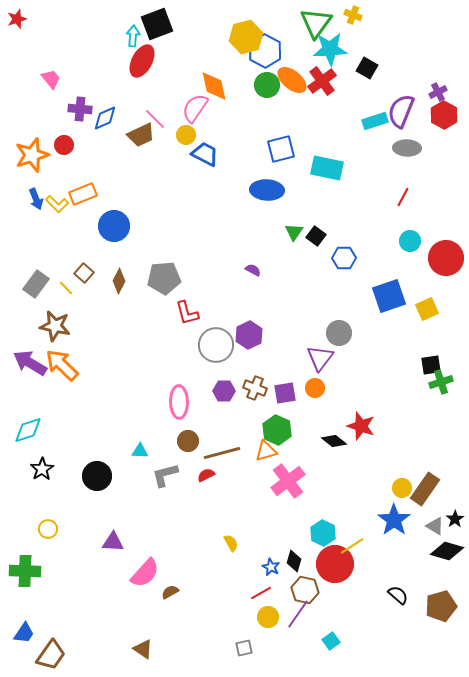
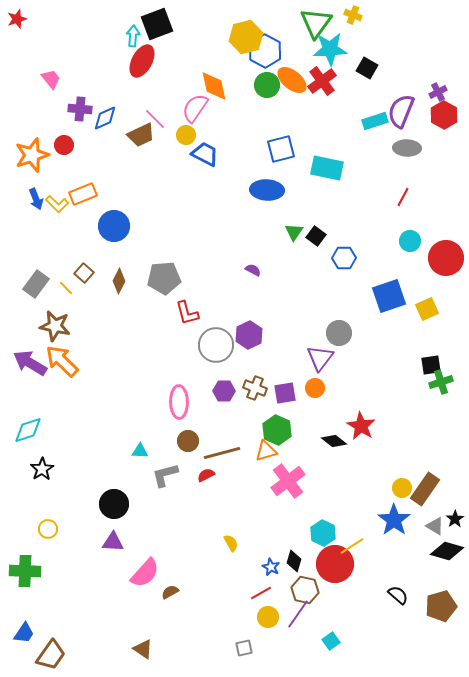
orange arrow at (62, 365): moved 4 px up
red star at (361, 426): rotated 12 degrees clockwise
black circle at (97, 476): moved 17 px right, 28 px down
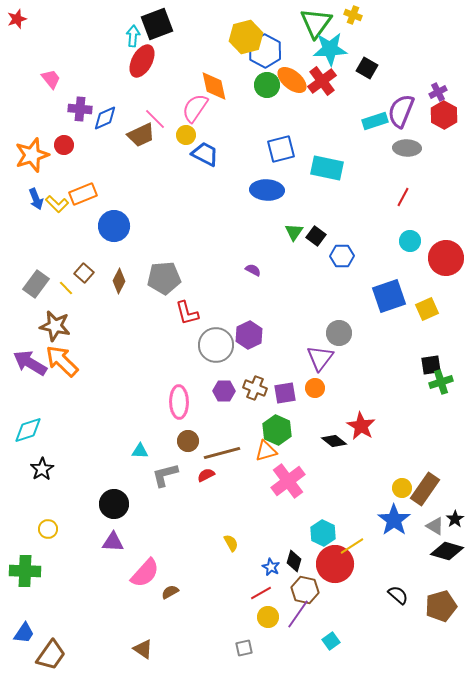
blue hexagon at (344, 258): moved 2 px left, 2 px up
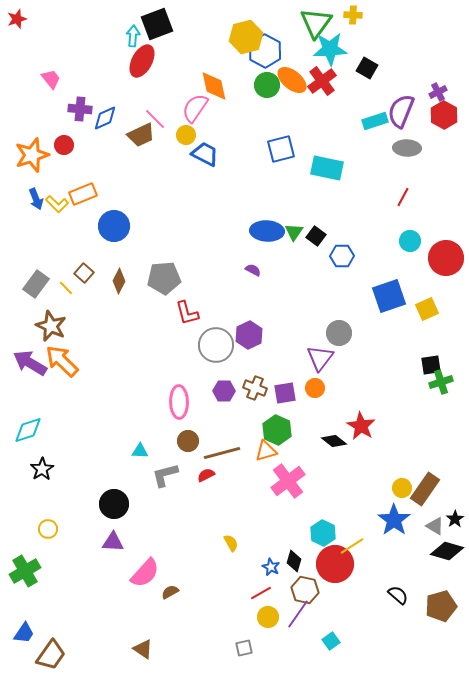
yellow cross at (353, 15): rotated 18 degrees counterclockwise
blue ellipse at (267, 190): moved 41 px down
brown star at (55, 326): moved 4 px left; rotated 12 degrees clockwise
green cross at (25, 571): rotated 32 degrees counterclockwise
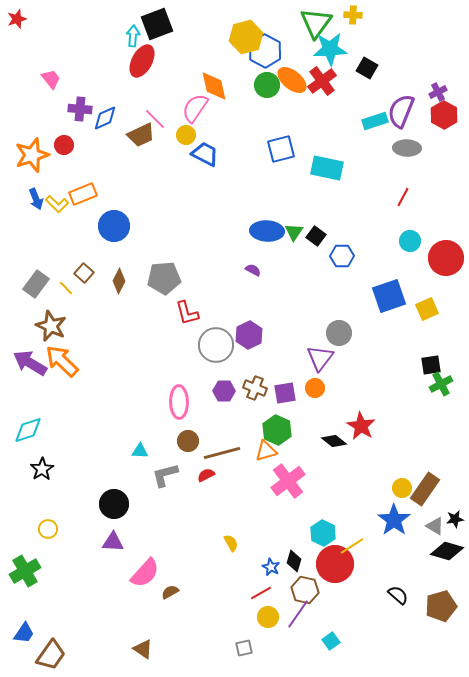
green cross at (441, 382): moved 2 px down; rotated 10 degrees counterclockwise
black star at (455, 519): rotated 24 degrees clockwise
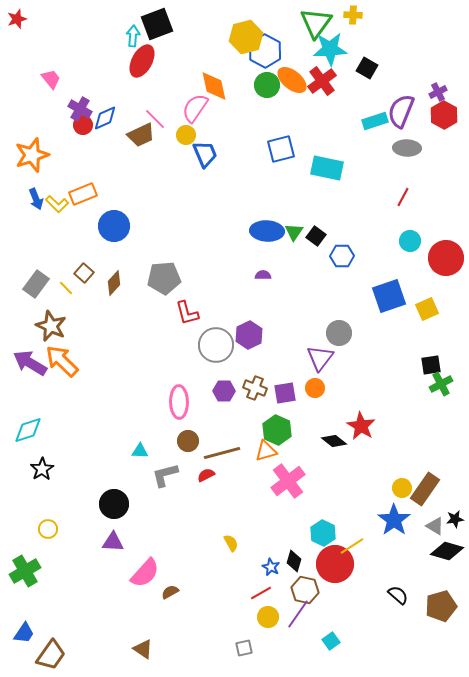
purple cross at (80, 109): rotated 25 degrees clockwise
red circle at (64, 145): moved 19 px right, 20 px up
blue trapezoid at (205, 154): rotated 40 degrees clockwise
purple semicircle at (253, 270): moved 10 px right, 5 px down; rotated 28 degrees counterclockwise
brown diamond at (119, 281): moved 5 px left, 2 px down; rotated 15 degrees clockwise
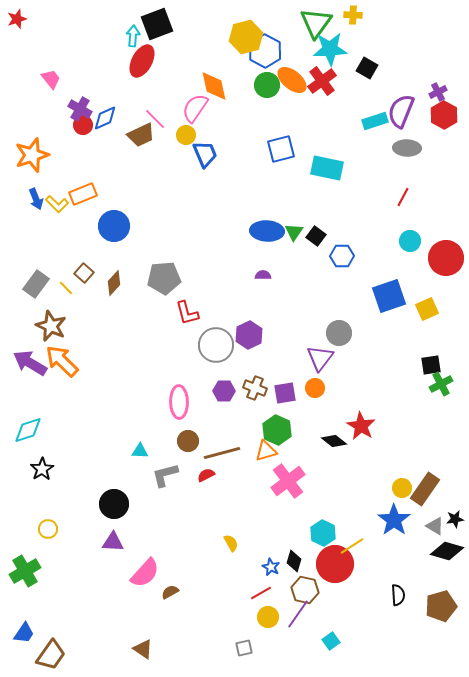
black semicircle at (398, 595): rotated 45 degrees clockwise
